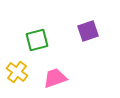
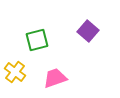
purple square: rotated 30 degrees counterclockwise
yellow cross: moved 2 px left
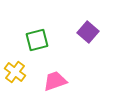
purple square: moved 1 px down
pink trapezoid: moved 3 px down
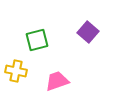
yellow cross: moved 1 px right, 1 px up; rotated 25 degrees counterclockwise
pink trapezoid: moved 2 px right
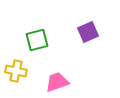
purple square: rotated 25 degrees clockwise
pink trapezoid: moved 1 px down
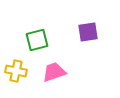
purple square: rotated 15 degrees clockwise
pink trapezoid: moved 3 px left, 10 px up
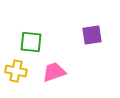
purple square: moved 4 px right, 3 px down
green square: moved 6 px left, 2 px down; rotated 20 degrees clockwise
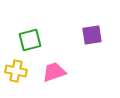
green square: moved 1 px left, 2 px up; rotated 20 degrees counterclockwise
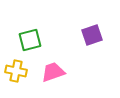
purple square: rotated 10 degrees counterclockwise
pink trapezoid: moved 1 px left
